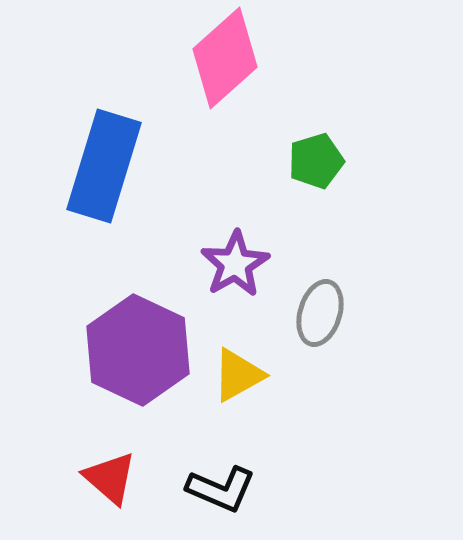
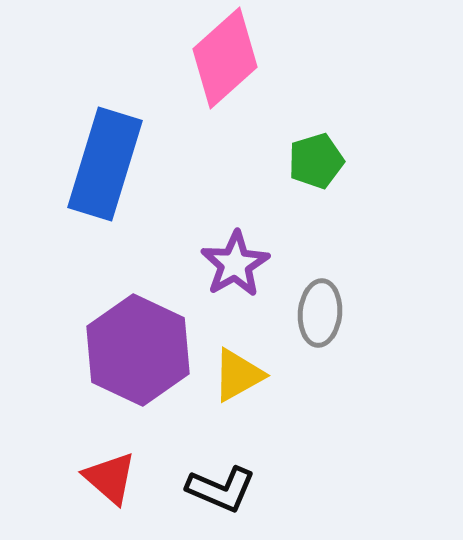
blue rectangle: moved 1 px right, 2 px up
gray ellipse: rotated 12 degrees counterclockwise
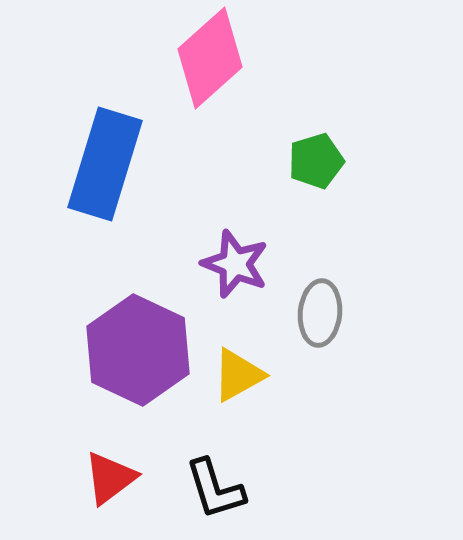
pink diamond: moved 15 px left
purple star: rotated 20 degrees counterclockwise
red triangle: rotated 42 degrees clockwise
black L-shape: moved 6 px left; rotated 50 degrees clockwise
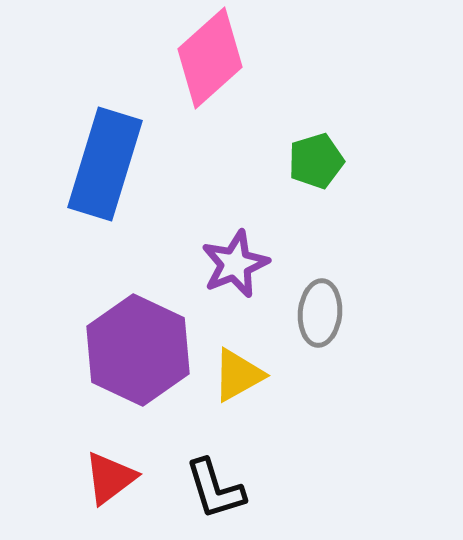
purple star: rotated 28 degrees clockwise
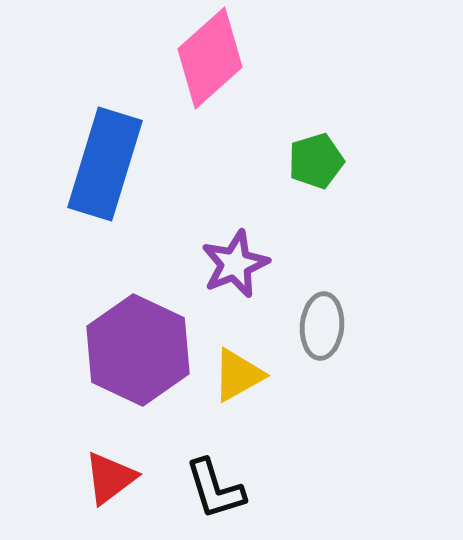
gray ellipse: moved 2 px right, 13 px down
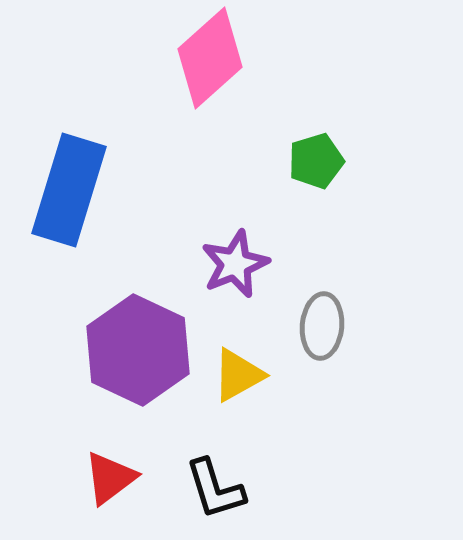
blue rectangle: moved 36 px left, 26 px down
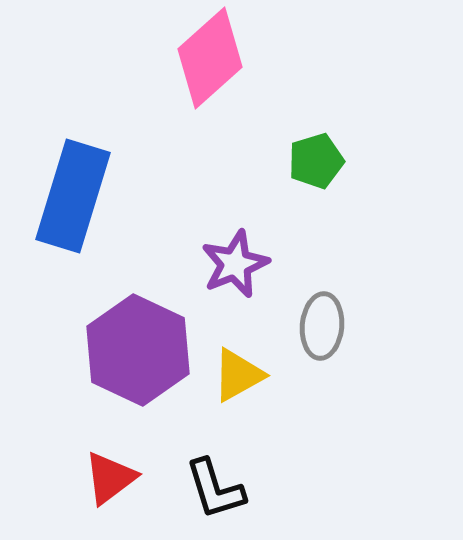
blue rectangle: moved 4 px right, 6 px down
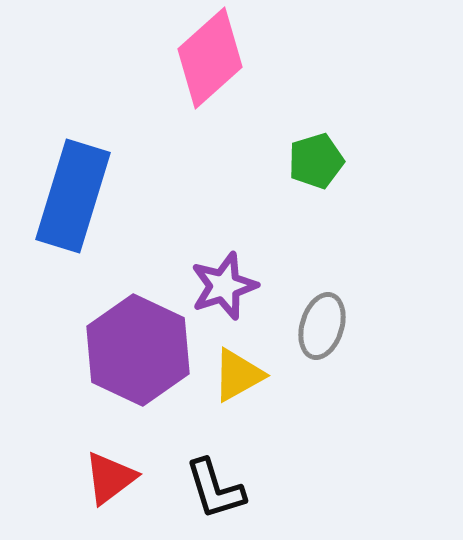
purple star: moved 11 px left, 22 px down; rotated 4 degrees clockwise
gray ellipse: rotated 12 degrees clockwise
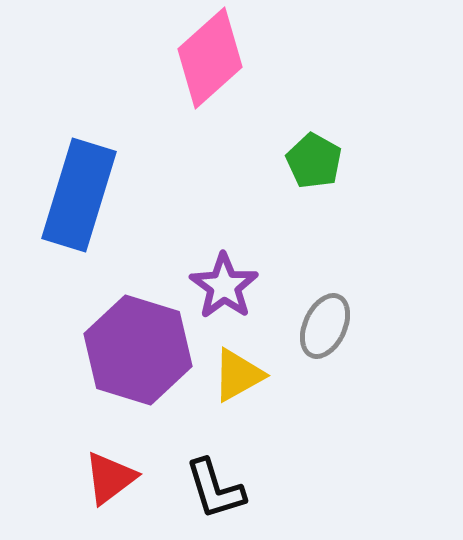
green pentagon: moved 2 px left; rotated 26 degrees counterclockwise
blue rectangle: moved 6 px right, 1 px up
purple star: rotated 18 degrees counterclockwise
gray ellipse: moved 3 px right; rotated 8 degrees clockwise
purple hexagon: rotated 8 degrees counterclockwise
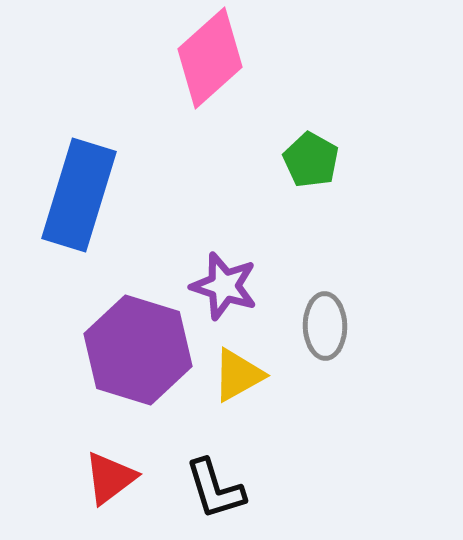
green pentagon: moved 3 px left, 1 px up
purple star: rotated 18 degrees counterclockwise
gray ellipse: rotated 26 degrees counterclockwise
